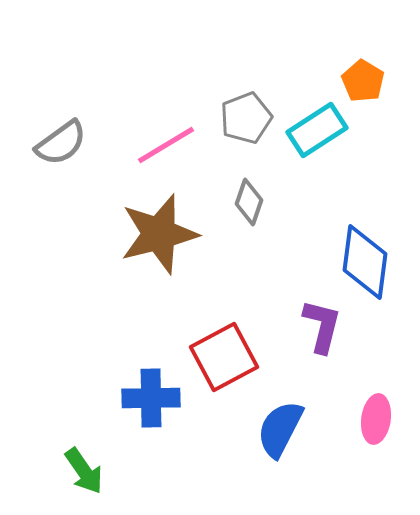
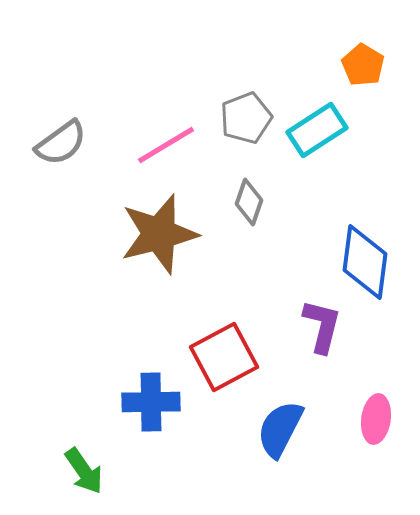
orange pentagon: moved 16 px up
blue cross: moved 4 px down
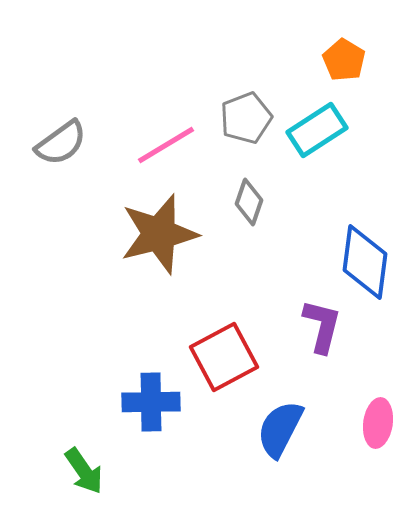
orange pentagon: moved 19 px left, 5 px up
pink ellipse: moved 2 px right, 4 px down
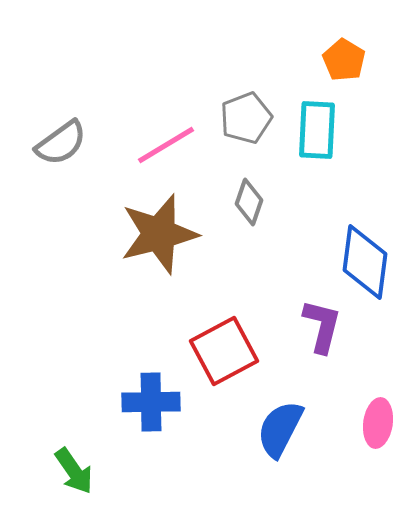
cyan rectangle: rotated 54 degrees counterclockwise
red square: moved 6 px up
green arrow: moved 10 px left
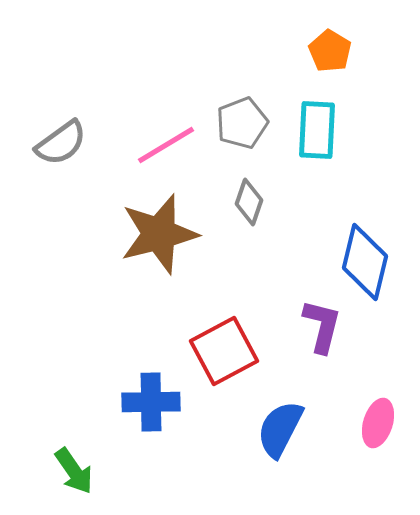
orange pentagon: moved 14 px left, 9 px up
gray pentagon: moved 4 px left, 5 px down
blue diamond: rotated 6 degrees clockwise
pink ellipse: rotated 9 degrees clockwise
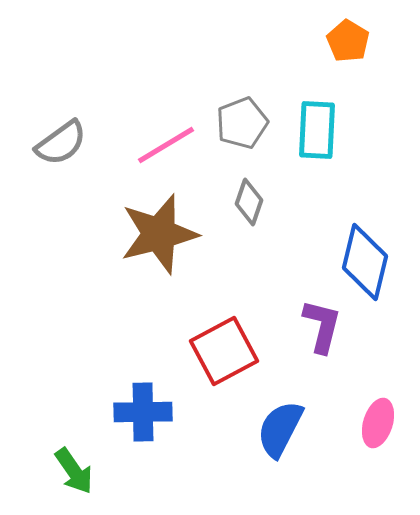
orange pentagon: moved 18 px right, 10 px up
blue cross: moved 8 px left, 10 px down
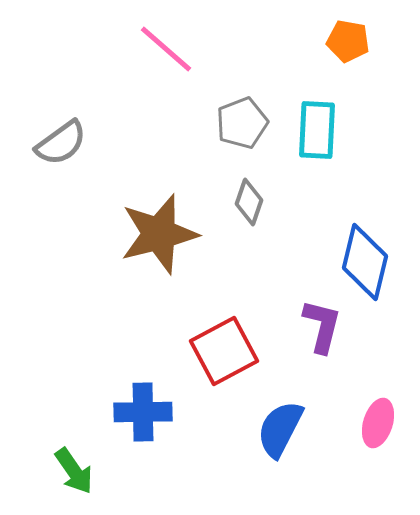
orange pentagon: rotated 21 degrees counterclockwise
pink line: moved 96 px up; rotated 72 degrees clockwise
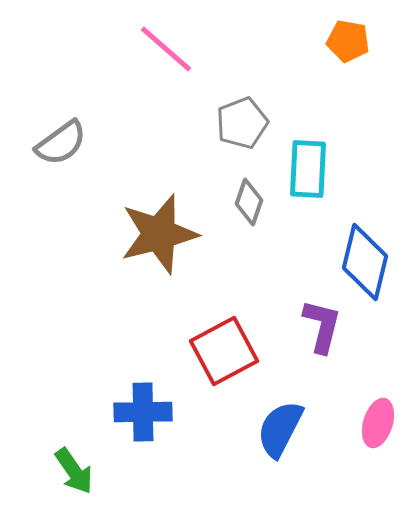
cyan rectangle: moved 9 px left, 39 px down
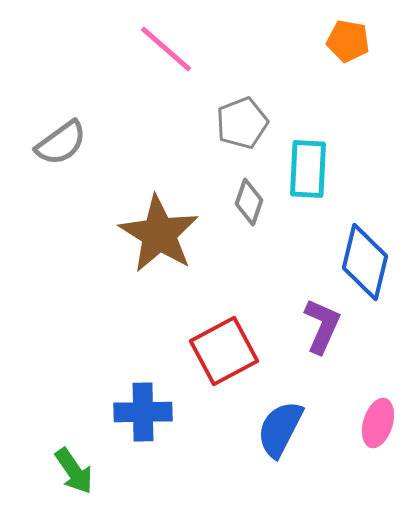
brown star: rotated 26 degrees counterclockwise
purple L-shape: rotated 10 degrees clockwise
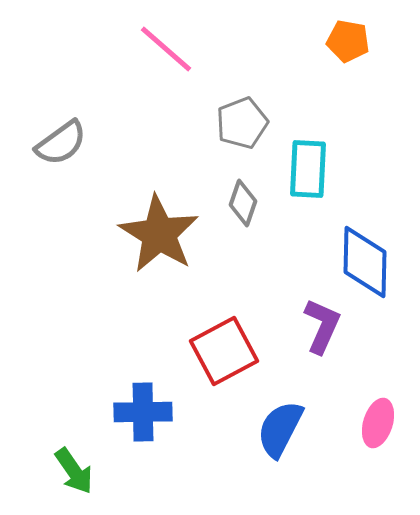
gray diamond: moved 6 px left, 1 px down
blue diamond: rotated 12 degrees counterclockwise
